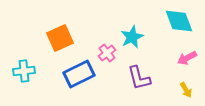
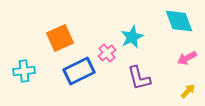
blue rectangle: moved 3 px up
yellow arrow: moved 2 px right, 1 px down; rotated 105 degrees counterclockwise
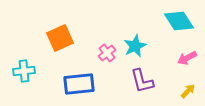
cyan diamond: rotated 12 degrees counterclockwise
cyan star: moved 3 px right, 9 px down
blue rectangle: moved 13 px down; rotated 20 degrees clockwise
purple L-shape: moved 3 px right, 3 px down
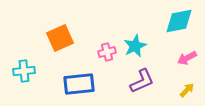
cyan diamond: rotated 68 degrees counterclockwise
pink cross: moved 1 px up; rotated 24 degrees clockwise
purple L-shape: rotated 100 degrees counterclockwise
yellow arrow: moved 1 px left, 1 px up
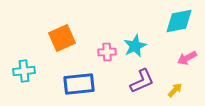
orange square: moved 2 px right
pink cross: rotated 12 degrees clockwise
yellow arrow: moved 12 px left
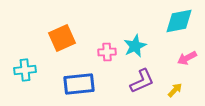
cyan cross: moved 1 px right, 1 px up
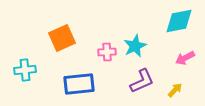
pink arrow: moved 2 px left
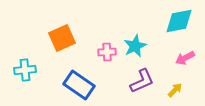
blue rectangle: moved 1 px down; rotated 40 degrees clockwise
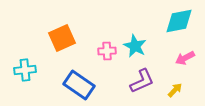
cyan star: rotated 20 degrees counterclockwise
pink cross: moved 1 px up
